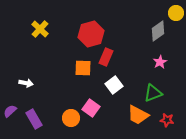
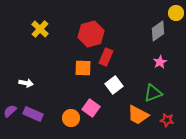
purple rectangle: moved 1 px left, 5 px up; rotated 36 degrees counterclockwise
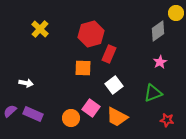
red rectangle: moved 3 px right, 3 px up
orange trapezoid: moved 21 px left, 2 px down
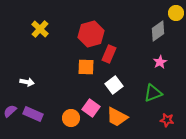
orange square: moved 3 px right, 1 px up
white arrow: moved 1 px right, 1 px up
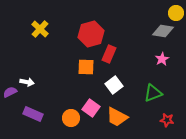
gray diamond: moved 5 px right; rotated 45 degrees clockwise
pink star: moved 2 px right, 3 px up
purple semicircle: moved 19 px up; rotated 16 degrees clockwise
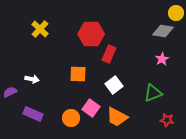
red hexagon: rotated 15 degrees clockwise
orange square: moved 8 px left, 7 px down
white arrow: moved 5 px right, 3 px up
